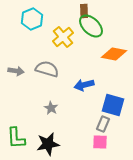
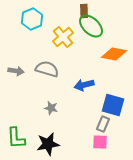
gray star: rotated 16 degrees counterclockwise
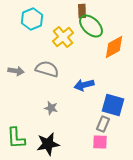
brown rectangle: moved 2 px left
orange diamond: moved 7 px up; rotated 40 degrees counterclockwise
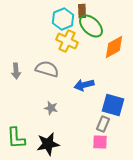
cyan hexagon: moved 31 px right
yellow cross: moved 4 px right, 4 px down; rotated 25 degrees counterclockwise
gray arrow: rotated 77 degrees clockwise
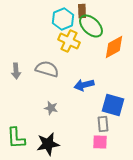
yellow cross: moved 2 px right
gray rectangle: rotated 28 degrees counterclockwise
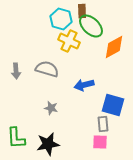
cyan hexagon: moved 2 px left; rotated 20 degrees counterclockwise
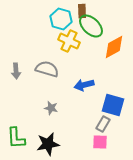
gray rectangle: rotated 35 degrees clockwise
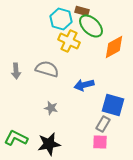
brown rectangle: rotated 72 degrees counterclockwise
green L-shape: rotated 120 degrees clockwise
black star: moved 1 px right
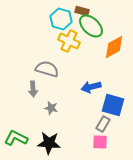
gray arrow: moved 17 px right, 18 px down
blue arrow: moved 7 px right, 2 px down
black star: moved 1 px up; rotated 15 degrees clockwise
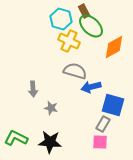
brown rectangle: moved 2 px right; rotated 48 degrees clockwise
gray semicircle: moved 28 px right, 2 px down
black star: moved 1 px right, 1 px up
